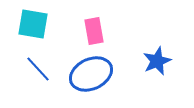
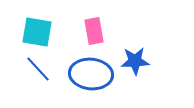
cyan square: moved 4 px right, 8 px down
blue star: moved 22 px left; rotated 20 degrees clockwise
blue ellipse: rotated 30 degrees clockwise
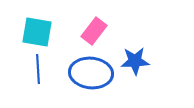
pink rectangle: rotated 48 degrees clockwise
blue line: rotated 40 degrees clockwise
blue ellipse: moved 1 px up
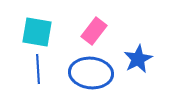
blue star: moved 3 px right, 2 px up; rotated 24 degrees counterclockwise
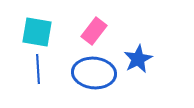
blue ellipse: moved 3 px right
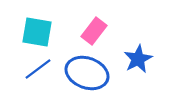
blue line: rotated 56 degrees clockwise
blue ellipse: moved 7 px left; rotated 15 degrees clockwise
